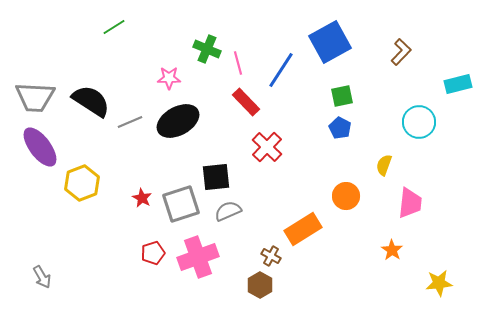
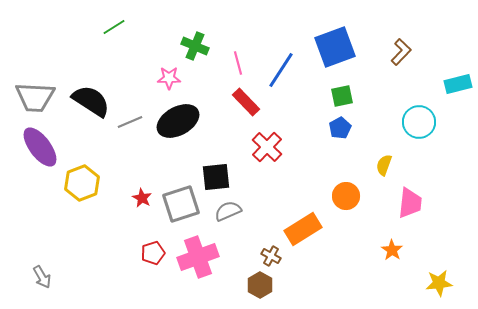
blue square: moved 5 px right, 5 px down; rotated 9 degrees clockwise
green cross: moved 12 px left, 3 px up
blue pentagon: rotated 15 degrees clockwise
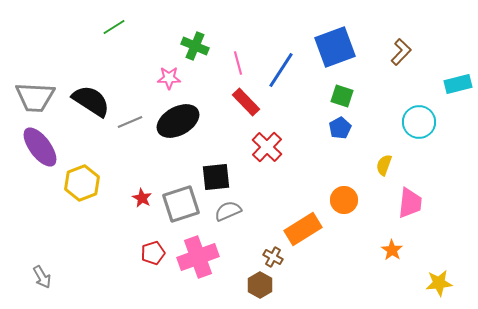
green square: rotated 30 degrees clockwise
orange circle: moved 2 px left, 4 px down
brown cross: moved 2 px right, 1 px down
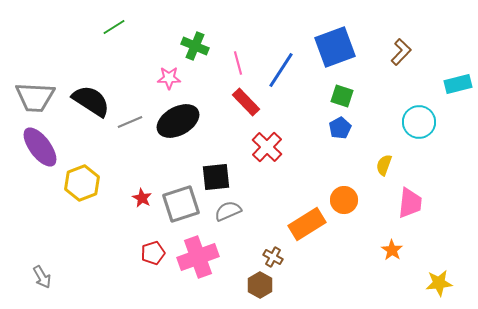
orange rectangle: moved 4 px right, 5 px up
